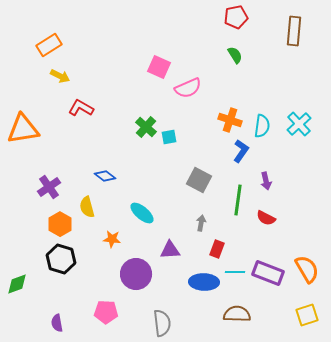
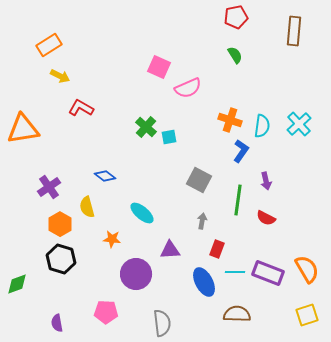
gray arrow: moved 1 px right, 2 px up
blue ellipse: rotated 60 degrees clockwise
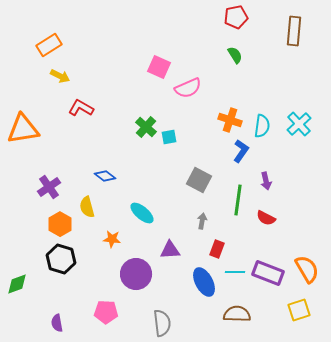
yellow square: moved 8 px left, 5 px up
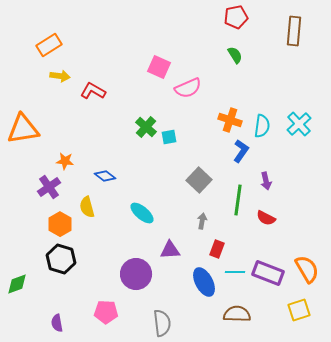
yellow arrow: rotated 18 degrees counterclockwise
red L-shape: moved 12 px right, 17 px up
gray square: rotated 15 degrees clockwise
orange star: moved 47 px left, 78 px up
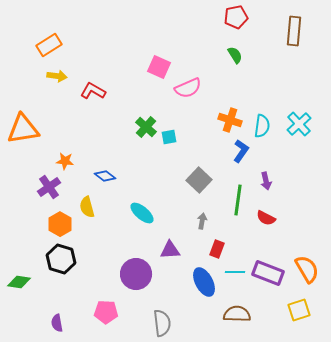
yellow arrow: moved 3 px left
green diamond: moved 2 px right, 2 px up; rotated 30 degrees clockwise
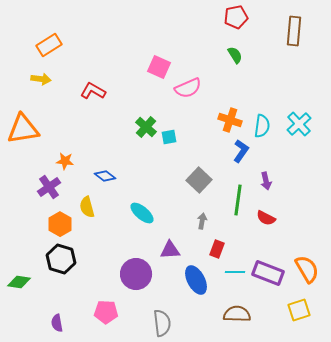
yellow arrow: moved 16 px left, 3 px down
blue ellipse: moved 8 px left, 2 px up
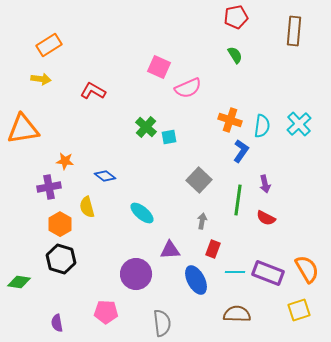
purple arrow: moved 1 px left, 3 px down
purple cross: rotated 25 degrees clockwise
red rectangle: moved 4 px left
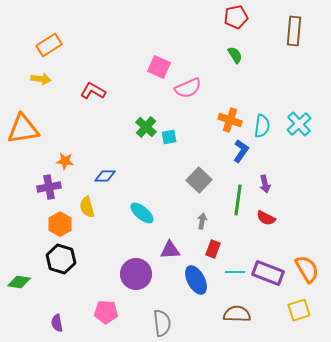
blue diamond: rotated 40 degrees counterclockwise
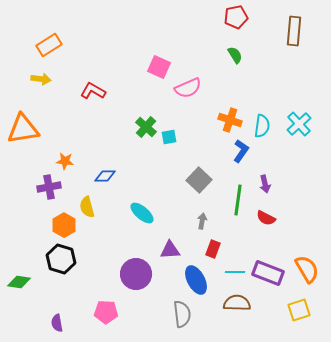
orange hexagon: moved 4 px right, 1 px down
brown semicircle: moved 11 px up
gray semicircle: moved 20 px right, 9 px up
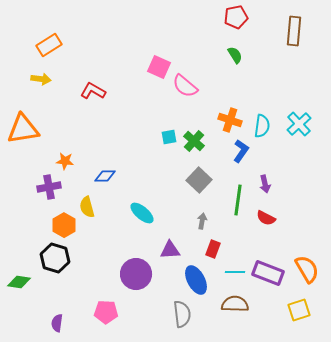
pink semicircle: moved 3 px left, 2 px up; rotated 64 degrees clockwise
green cross: moved 48 px right, 14 px down
black hexagon: moved 6 px left, 1 px up
brown semicircle: moved 2 px left, 1 px down
purple semicircle: rotated 18 degrees clockwise
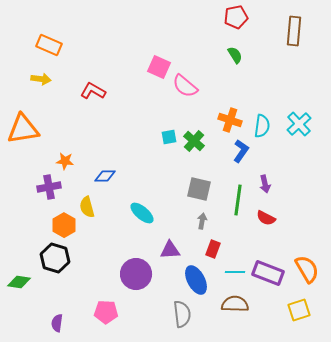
orange rectangle: rotated 55 degrees clockwise
gray square: moved 9 px down; rotated 30 degrees counterclockwise
